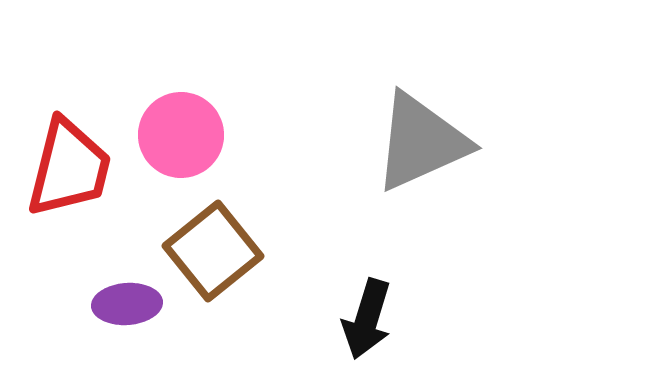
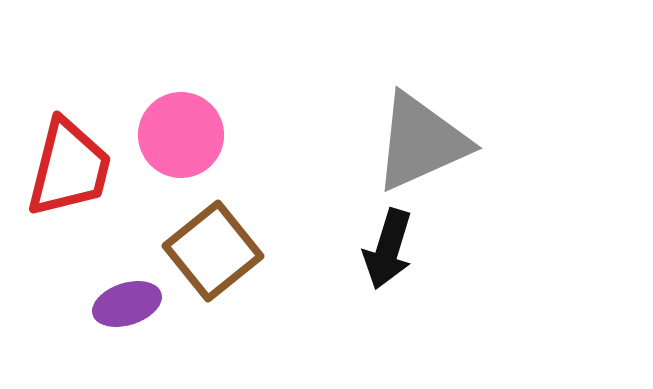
purple ellipse: rotated 14 degrees counterclockwise
black arrow: moved 21 px right, 70 px up
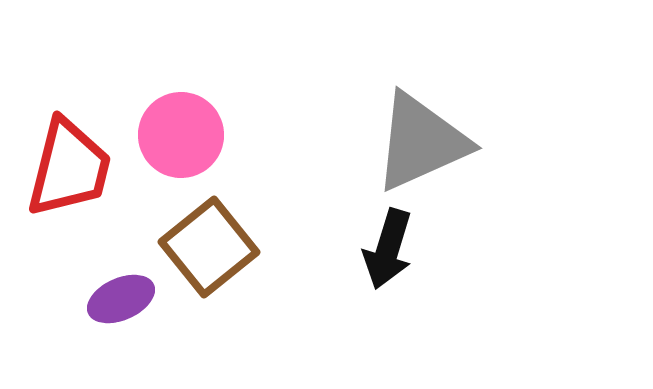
brown square: moved 4 px left, 4 px up
purple ellipse: moved 6 px left, 5 px up; rotated 6 degrees counterclockwise
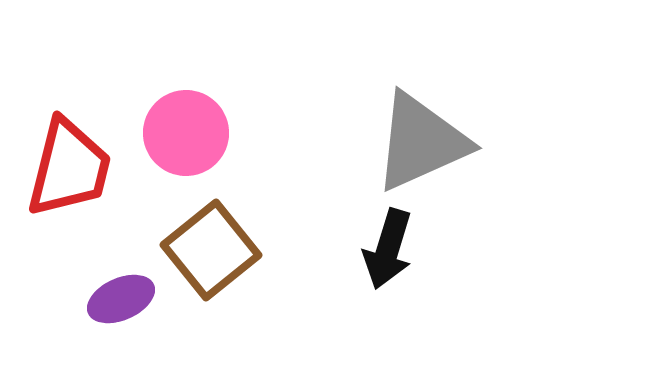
pink circle: moved 5 px right, 2 px up
brown square: moved 2 px right, 3 px down
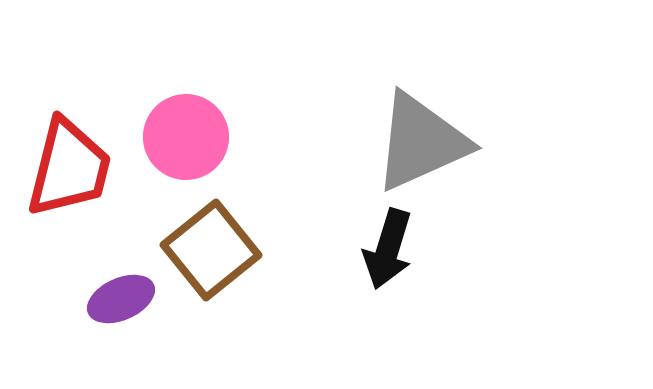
pink circle: moved 4 px down
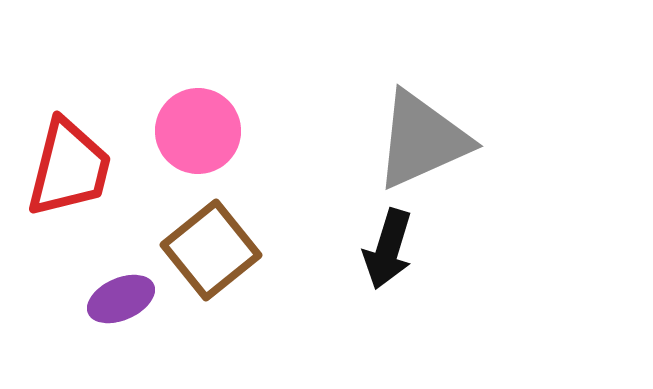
pink circle: moved 12 px right, 6 px up
gray triangle: moved 1 px right, 2 px up
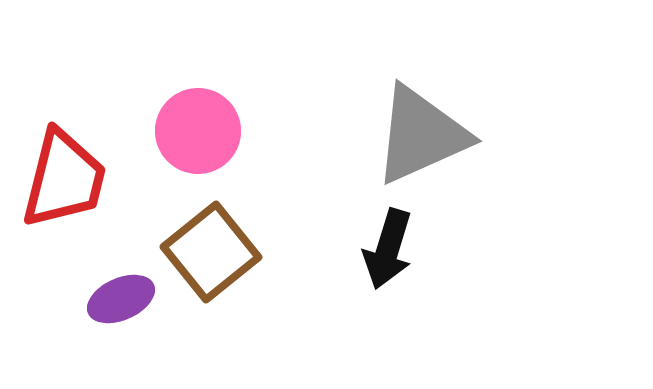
gray triangle: moved 1 px left, 5 px up
red trapezoid: moved 5 px left, 11 px down
brown square: moved 2 px down
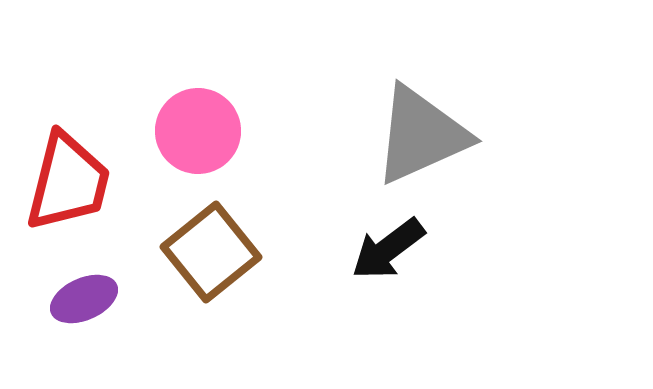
red trapezoid: moved 4 px right, 3 px down
black arrow: rotated 36 degrees clockwise
purple ellipse: moved 37 px left
